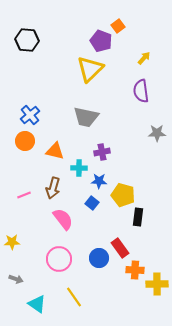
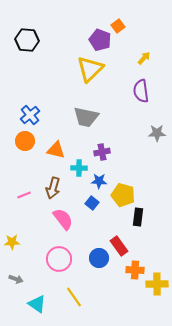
purple pentagon: moved 1 px left, 1 px up
orange triangle: moved 1 px right, 1 px up
red rectangle: moved 1 px left, 2 px up
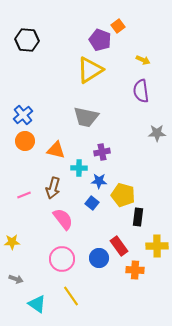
yellow arrow: moved 1 px left, 2 px down; rotated 72 degrees clockwise
yellow triangle: moved 1 px down; rotated 12 degrees clockwise
blue cross: moved 7 px left
pink circle: moved 3 px right
yellow cross: moved 38 px up
yellow line: moved 3 px left, 1 px up
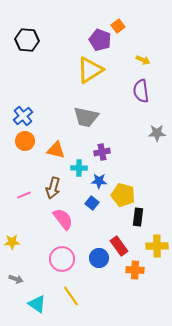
blue cross: moved 1 px down
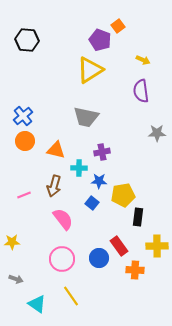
brown arrow: moved 1 px right, 2 px up
yellow pentagon: rotated 25 degrees counterclockwise
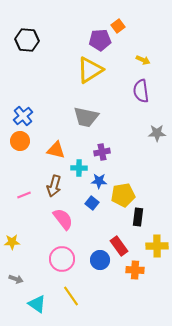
purple pentagon: rotated 25 degrees counterclockwise
orange circle: moved 5 px left
blue circle: moved 1 px right, 2 px down
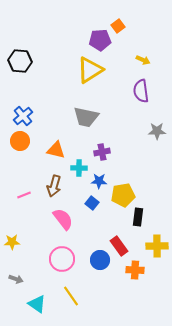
black hexagon: moved 7 px left, 21 px down
gray star: moved 2 px up
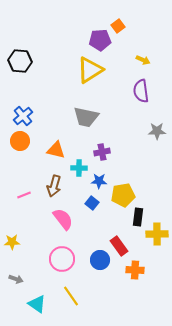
yellow cross: moved 12 px up
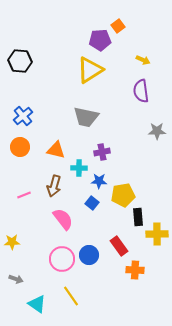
orange circle: moved 6 px down
black rectangle: rotated 12 degrees counterclockwise
blue circle: moved 11 px left, 5 px up
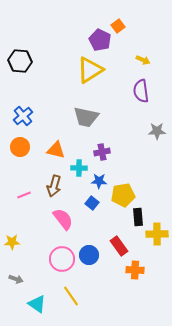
purple pentagon: rotated 30 degrees clockwise
